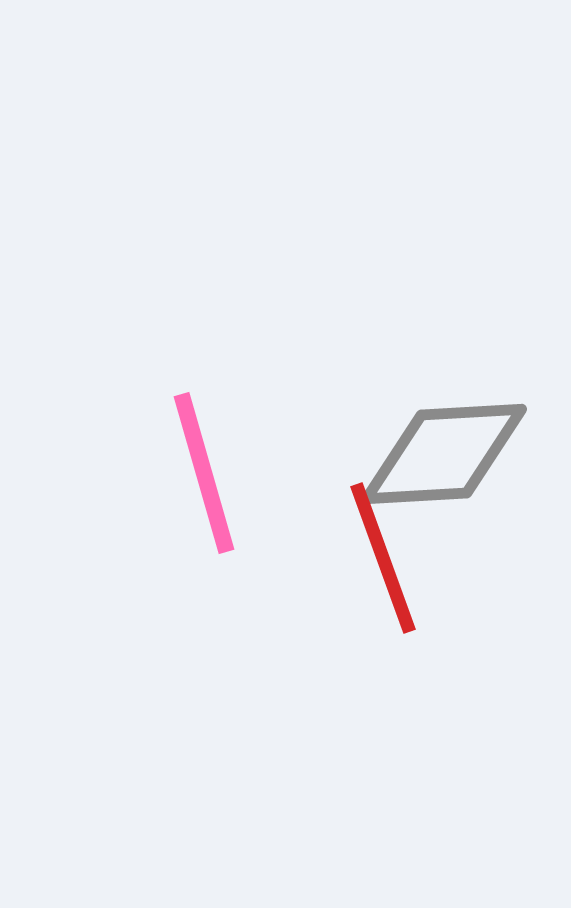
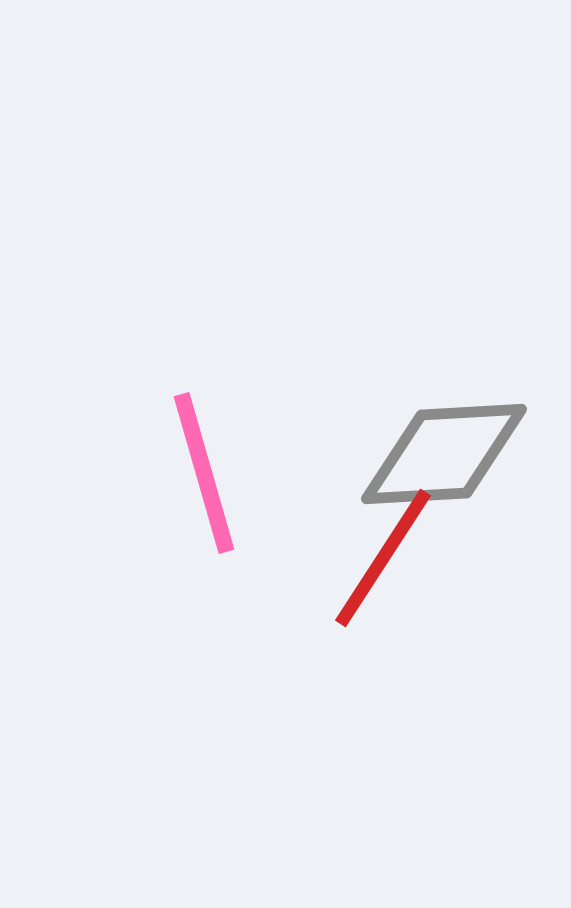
red line: rotated 53 degrees clockwise
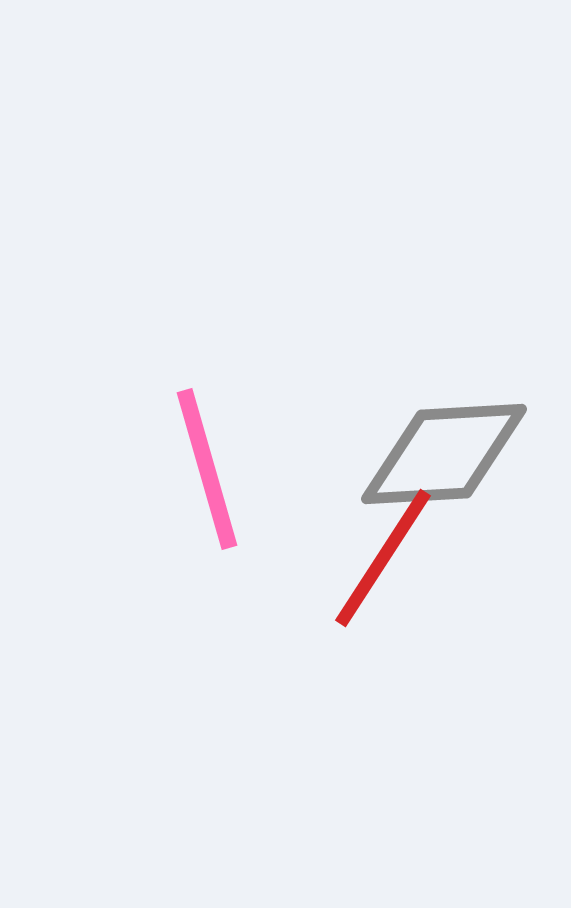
pink line: moved 3 px right, 4 px up
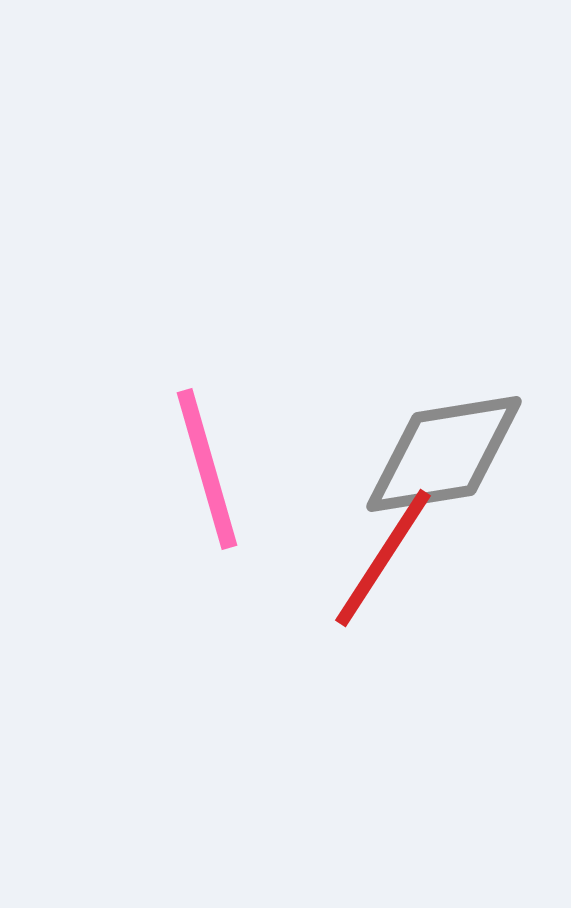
gray diamond: rotated 6 degrees counterclockwise
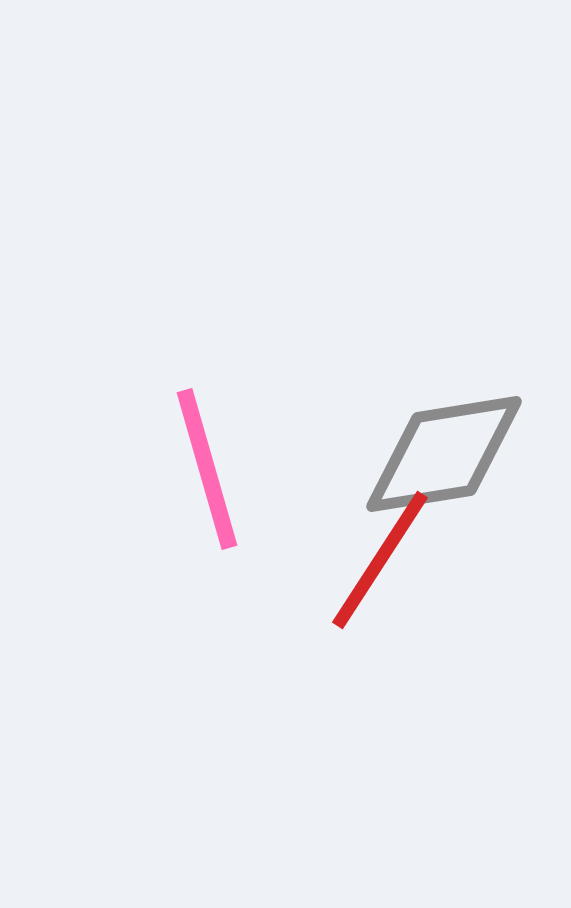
red line: moved 3 px left, 2 px down
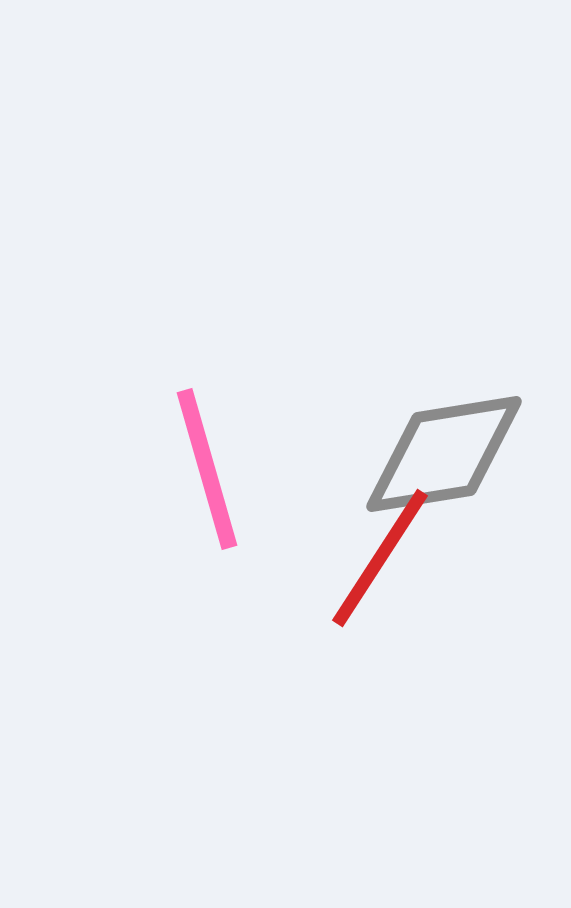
red line: moved 2 px up
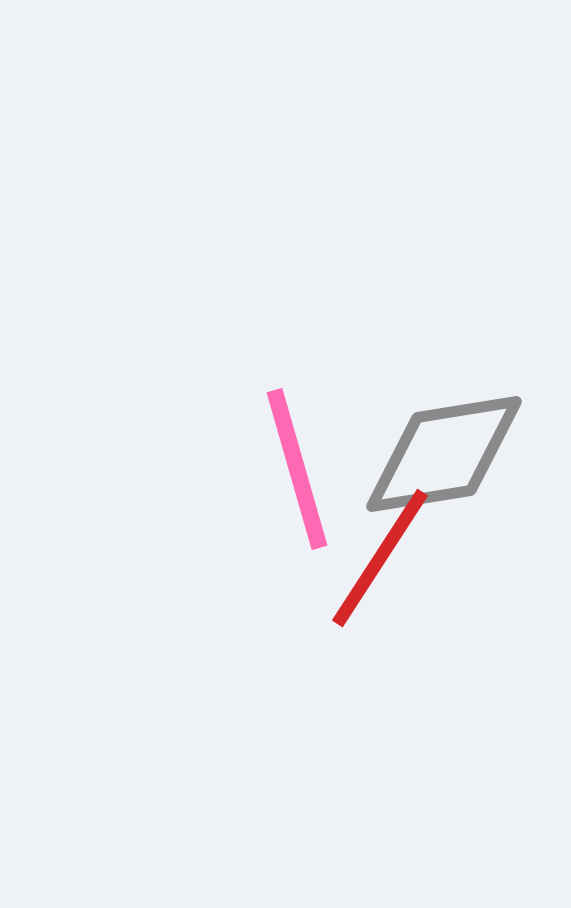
pink line: moved 90 px right
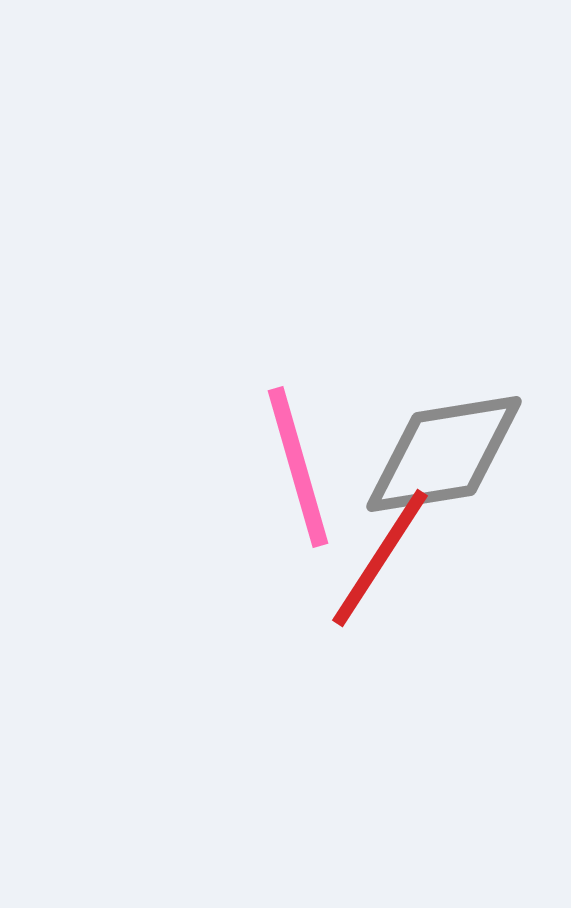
pink line: moved 1 px right, 2 px up
